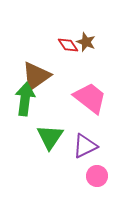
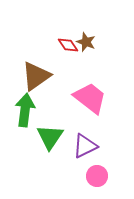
green arrow: moved 11 px down
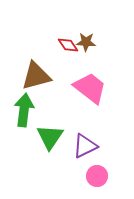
brown star: rotated 18 degrees counterclockwise
brown triangle: rotated 20 degrees clockwise
pink trapezoid: moved 10 px up
green arrow: moved 1 px left
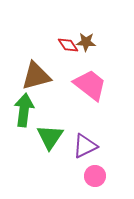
pink trapezoid: moved 3 px up
pink circle: moved 2 px left
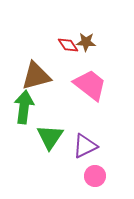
green arrow: moved 3 px up
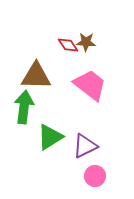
brown triangle: rotated 16 degrees clockwise
green triangle: rotated 24 degrees clockwise
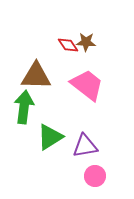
pink trapezoid: moved 3 px left
purple triangle: rotated 16 degrees clockwise
